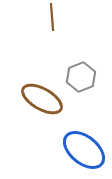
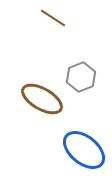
brown line: moved 1 px right, 1 px down; rotated 52 degrees counterclockwise
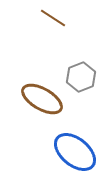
blue ellipse: moved 9 px left, 2 px down
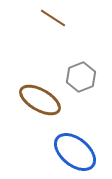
brown ellipse: moved 2 px left, 1 px down
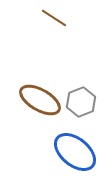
brown line: moved 1 px right
gray hexagon: moved 25 px down
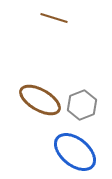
brown line: rotated 16 degrees counterclockwise
gray hexagon: moved 1 px right, 3 px down
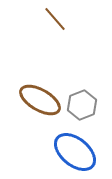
brown line: moved 1 px right, 1 px down; rotated 32 degrees clockwise
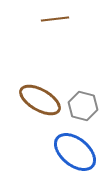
brown line: rotated 56 degrees counterclockwise
gray hexagon: moved 1 px right, 1 px down; rotated 24 degrees counterclockwise
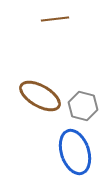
brown ellipse: moved 4 px up
blue ellipse: rotated 33 degrees clockwise
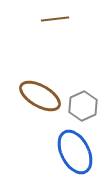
gray hexagon: rotated 20 degrees clockwise
blue ellipse: rotated 9 degrees counterclockwise
